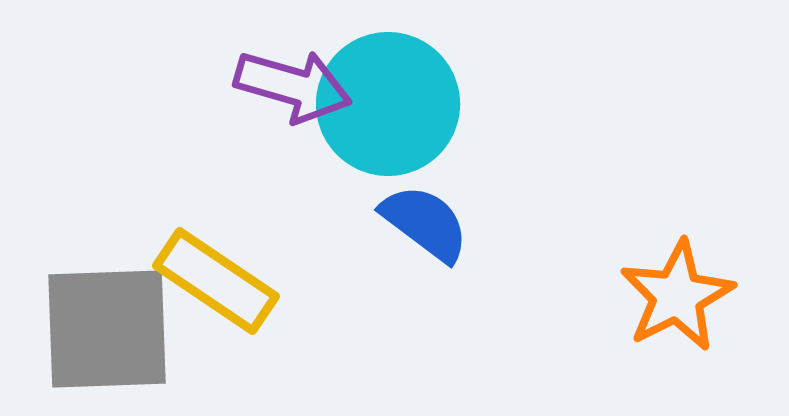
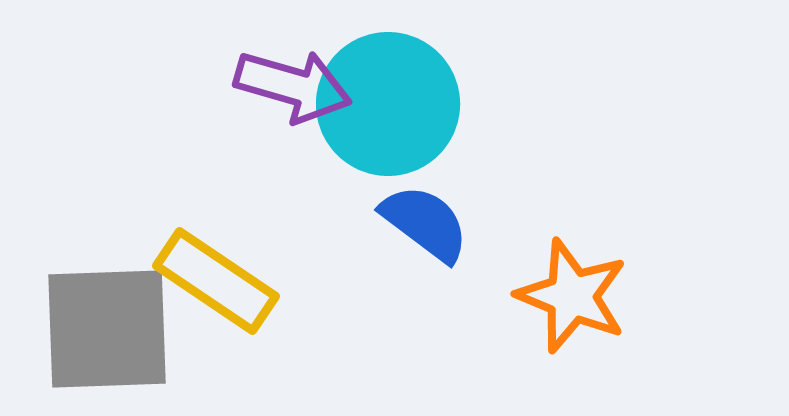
orange star: moved 105 px left; rotated 23 degrees counterclockwise
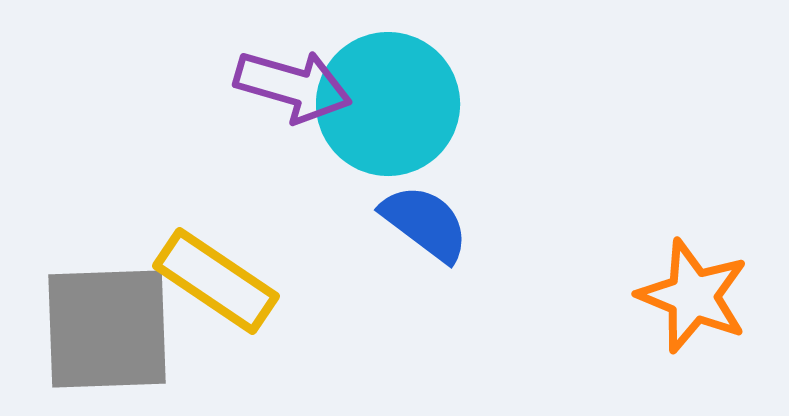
orange star: moved 121 px right
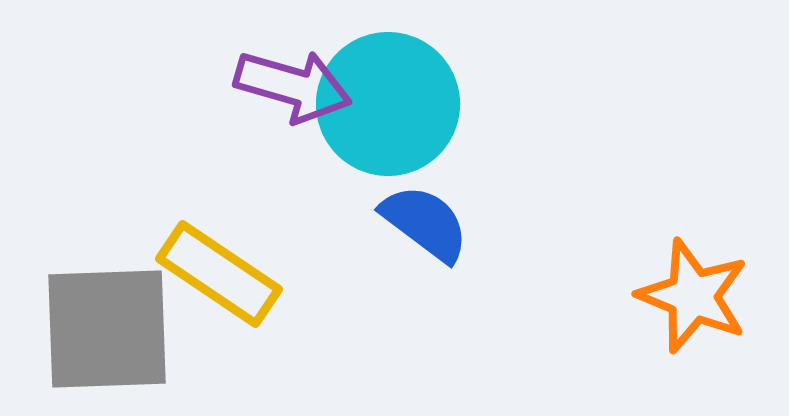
yellow rectangle: moved 3 px right, 7 px up
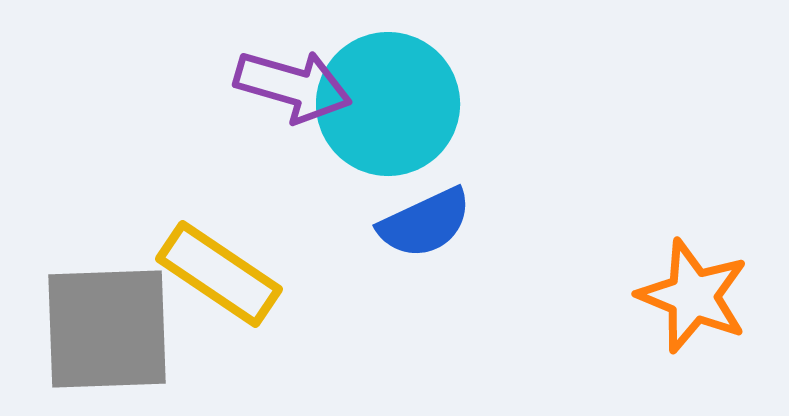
blue semicircle: rotated 118 degrees clockwise
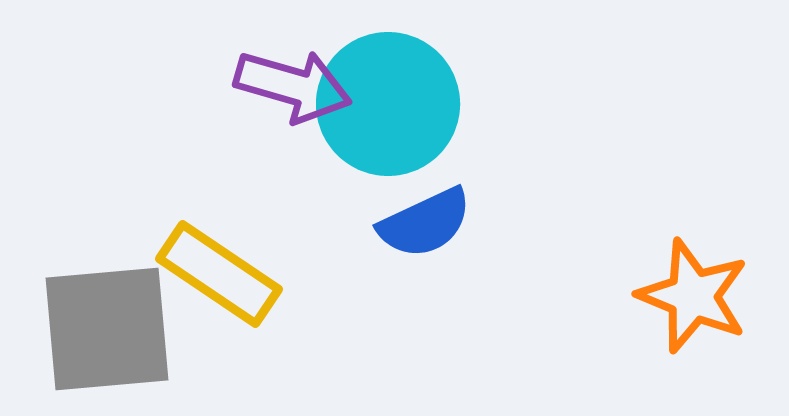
gray square: rotated 3 degrees counterclockwise
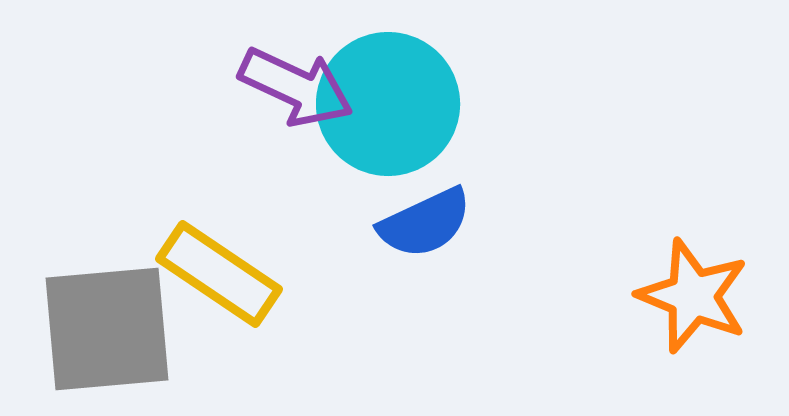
purple arrow: moved 3 px right, 1 px down; rotated 9 degrees clockwise
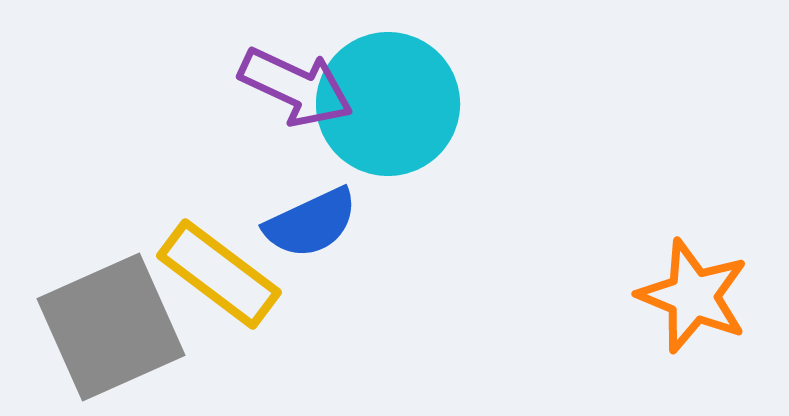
blue semicircle: moved 114 px left
yellow rectangle: rotated 3 degrees clockwise
gray square: moved 4 px right, 2 px up; rotated 19 degrees counterclockwise
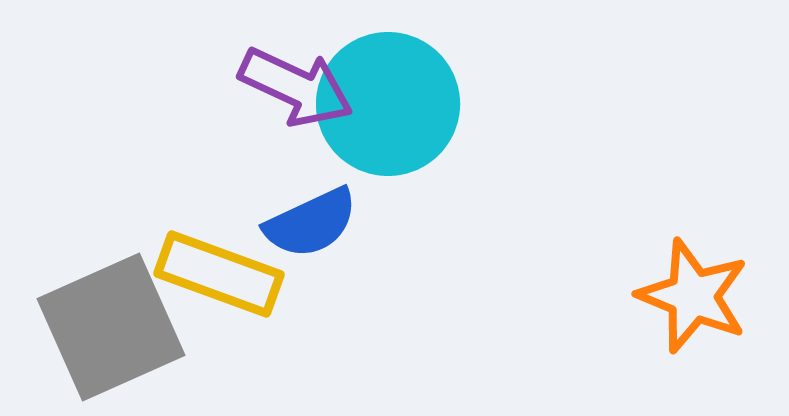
yellow rectangle: rotated 17 degrees counterclockwise
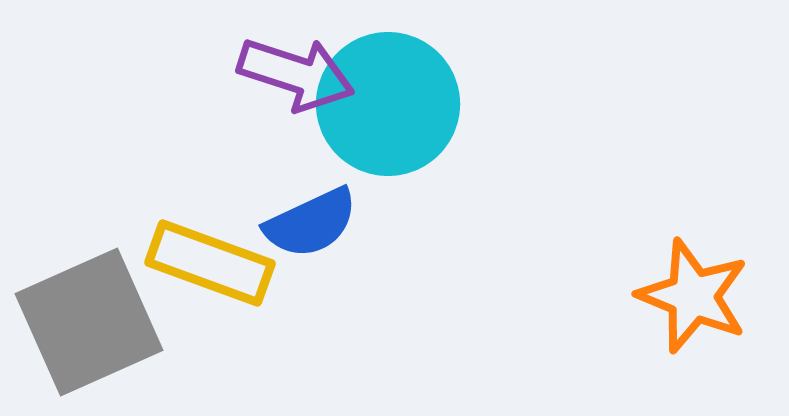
purple arrow: moved 13 px up; rotated 7 degrees counterclockwise
yellow rectangle: moved 9 px left, 11 px up
gray square: moved 22 px left, 5 px up
